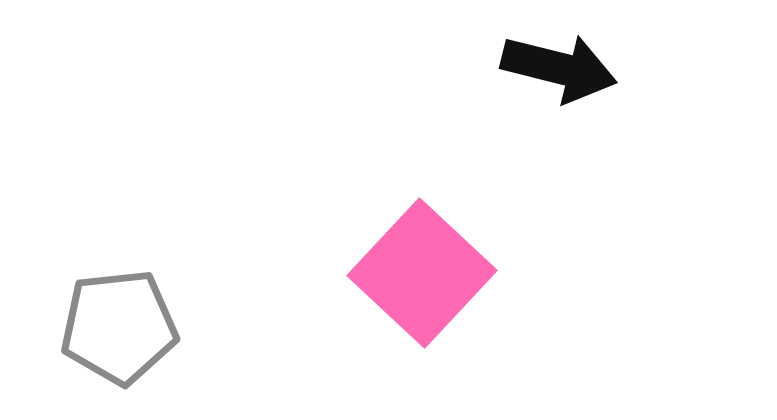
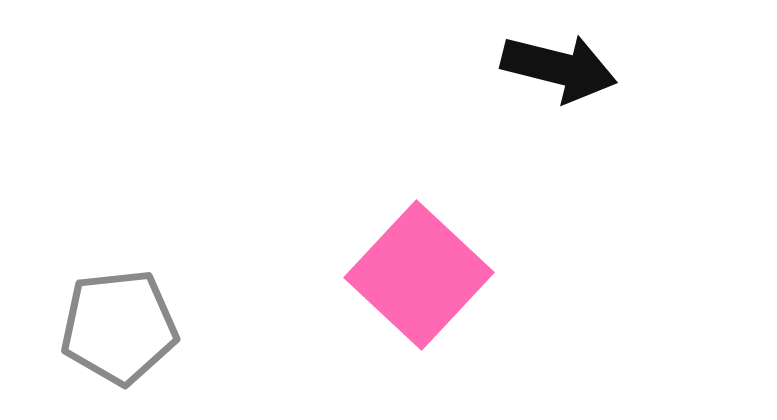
pink square: moved 3 px left, 2 px down
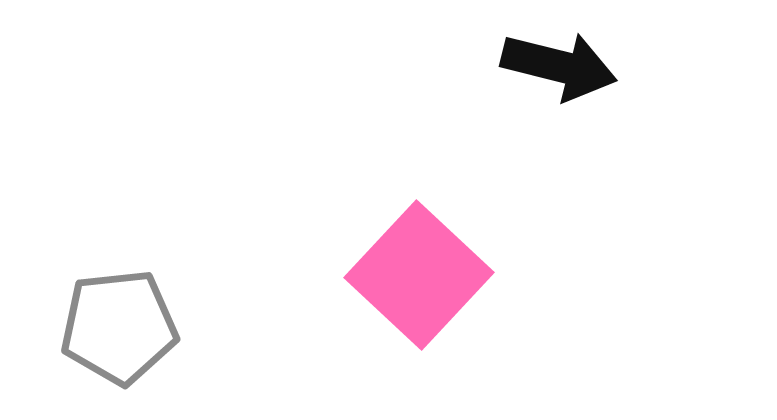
black arrow: moved 2 px up
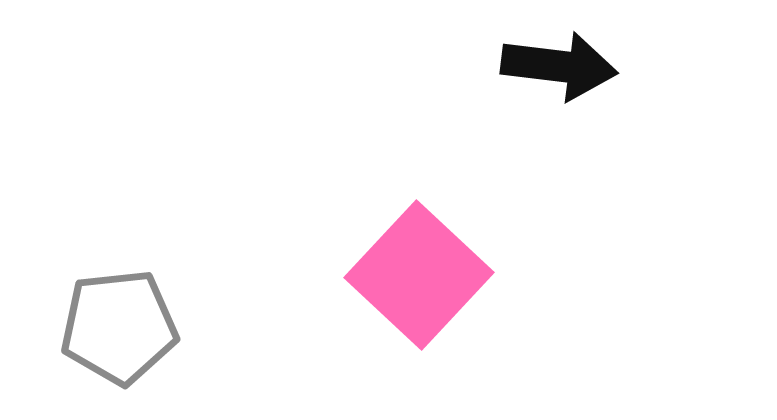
black arrow: rotated 7 degrees counterclockwise
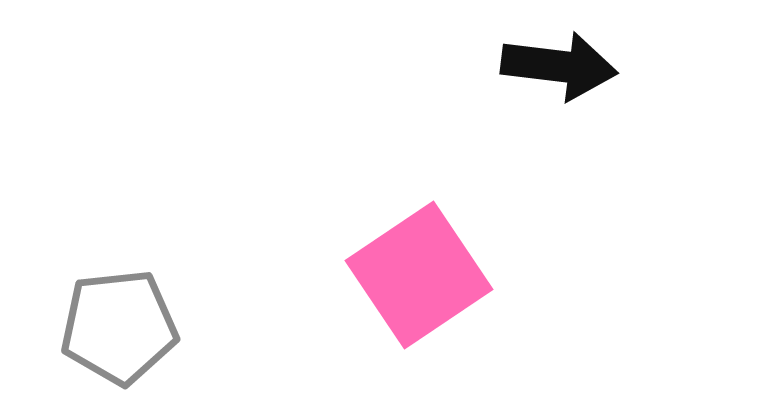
pink square: rotated 13 degrees clockwise
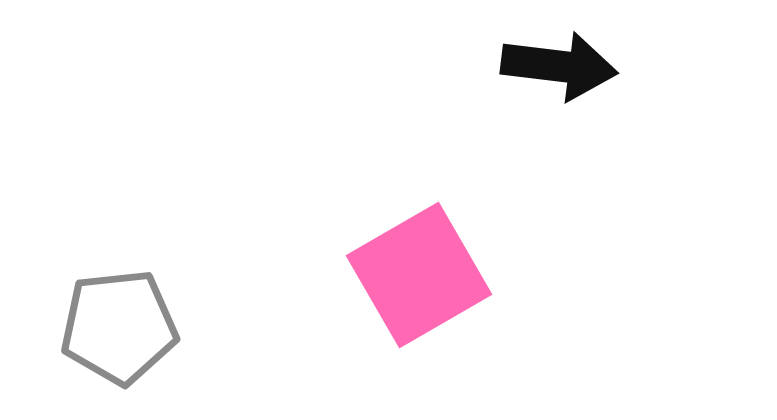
pink square: rotated 4 degrees clockwise
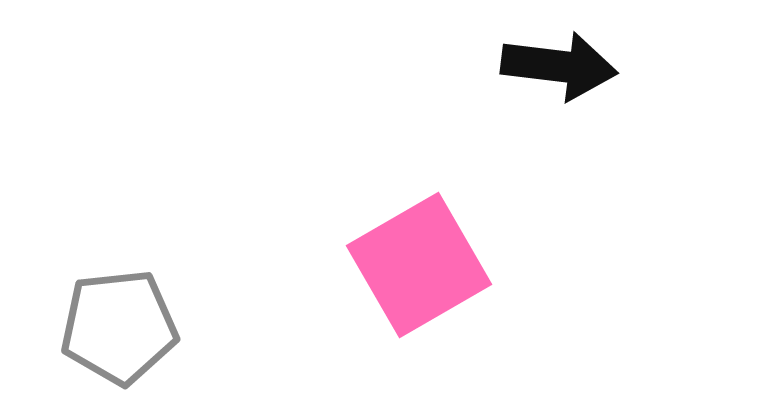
pink square: moved 10 px up
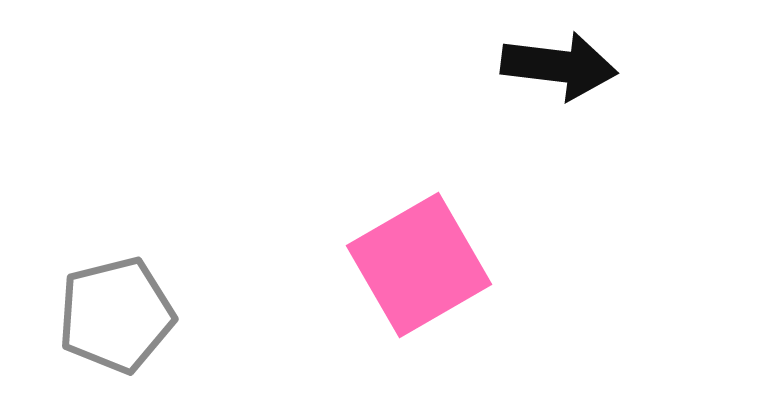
gray pentagon: moved 3 px left, 12 px up; rotated 8 degrees counterclockwise
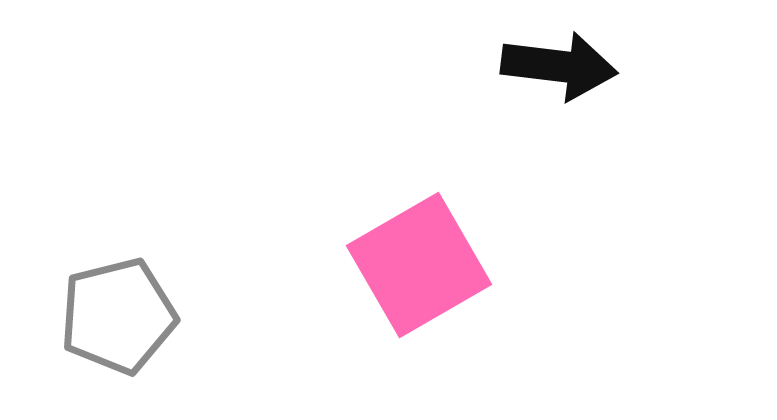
gray pentagon: moved 2 px right, 1 px down
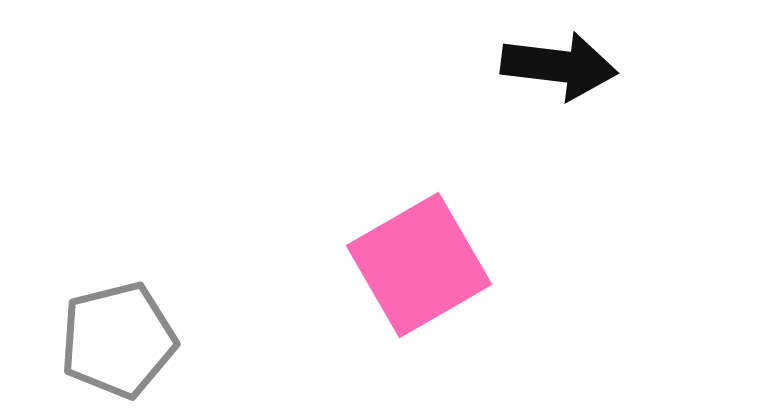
gray pentagon: moved 24 px down
